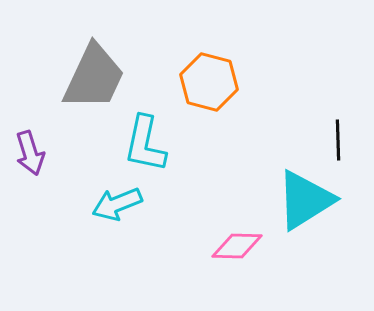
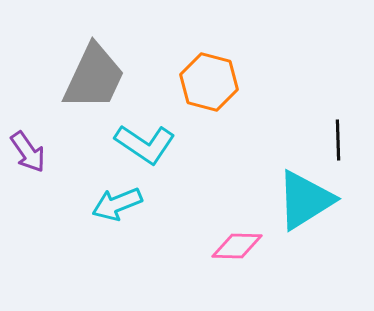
cyan L-shape: rotated 68 degrees counterclockwise
purple arrow: moved 2 px left, 1 px up; rotated 18 degrees counterclockwise
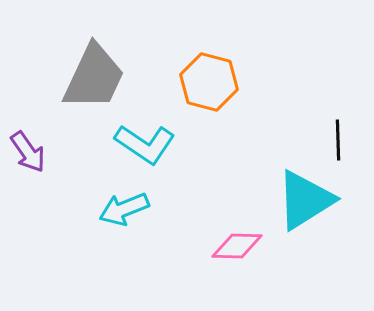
cyan arrow: moved 7 px right, 5 px down
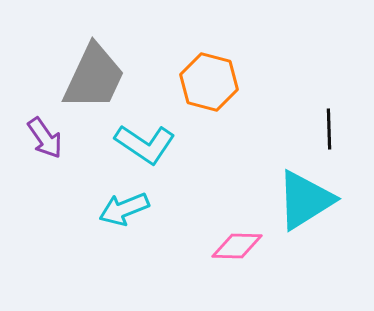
black line: moved 9 px left, 11 px up
purple arrow: moved 17 px right, 14 px up
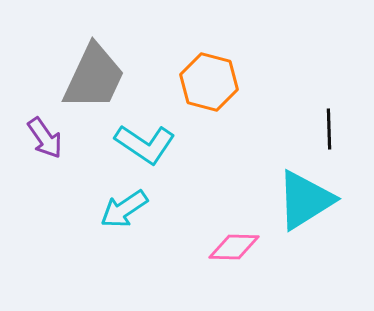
cyan arrow: rotated 12 degrees counterclockwise
pink diamond: moved 3 px left, 1 px down
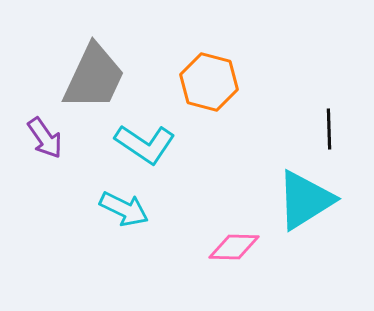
cyan arrow: rotated 120 degrees counterclockwise
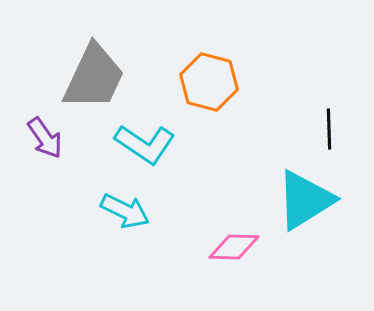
cyan arrow: moved 1 px right, 2 px down
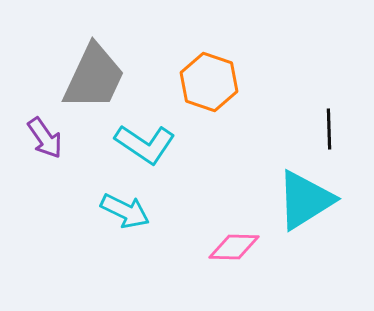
orange hexagon: rotated 4 degrees clockwise
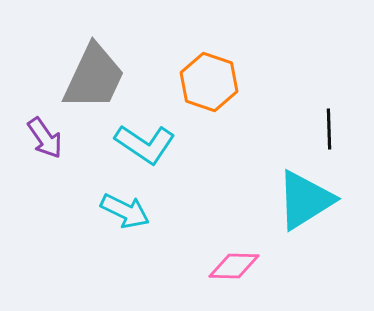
pink diamond: moved 19 px down
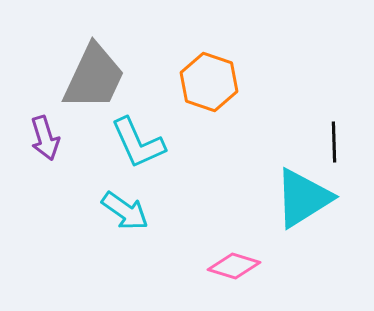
black line: moved 5 px right, 13 px down
purple arrow: rotated 18 degrees clockwise
cyan L-shape: moved 7 px left, 1 px up; rotated 32 degrees clockwise
cyan triangle: moved 2 px left, 2 px up
cyan arrow: rotated 9 degrees clockwise
pink diamond: rotated 15 degrees clockwise
